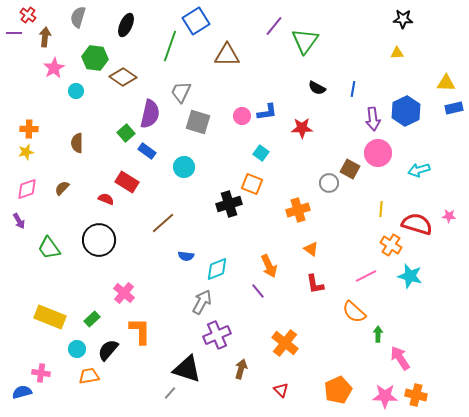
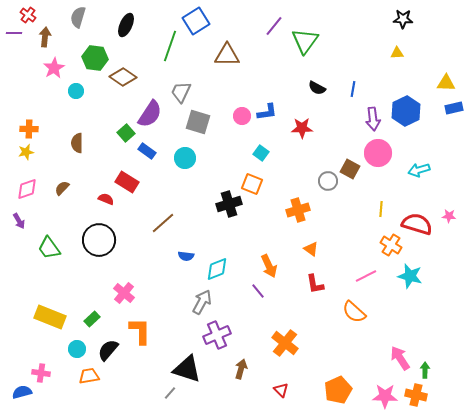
purple semicircle at (150, 114): rotated 20 degrees clockwise
cyan circle at (184, 167): moved 1 px right, 9 px up
gray circle at (329, 183): moved 1 px left, 2 px up
green arrow at (378, 334): moved 47 px right, 36 px down
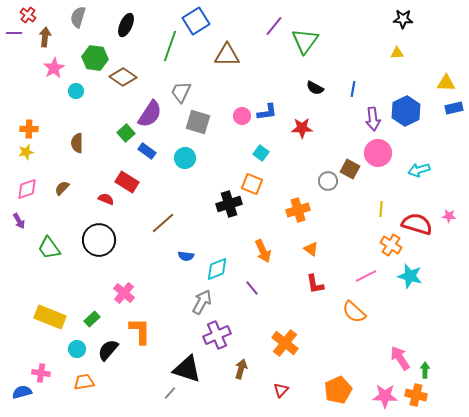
black semicircle at (317, 88): moved 2 px left
orange arrow at (269, 266): moved 6 px left, 15 px up
purple line at (258, 291): moved 6 px left, 3 px up
orange trapezoid at (89, 376): moved 5 px left, 6 px down
red triangle at (281, 390): rotated 28 degrees clockwise
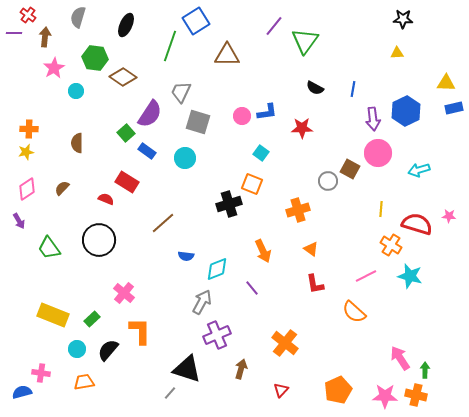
pink diamond at (27, 189): rotated 15 degrees counterclockwise
yellow rectangle at (50, 317): moved 3 px right, 2 px up
